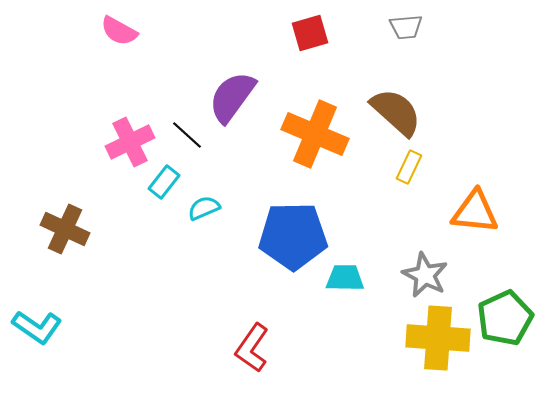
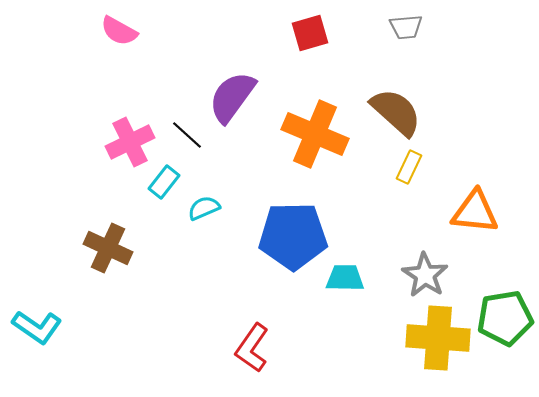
brown cross: moved 43 px right, 19 px down
gray star: rotated 6 degrees clockwise
green pentagon: rotated 16 degrees clockwise
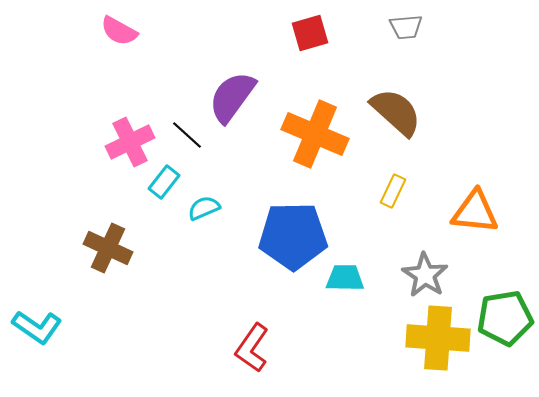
yellow rectangle: moved 16 px left, 24 px down
